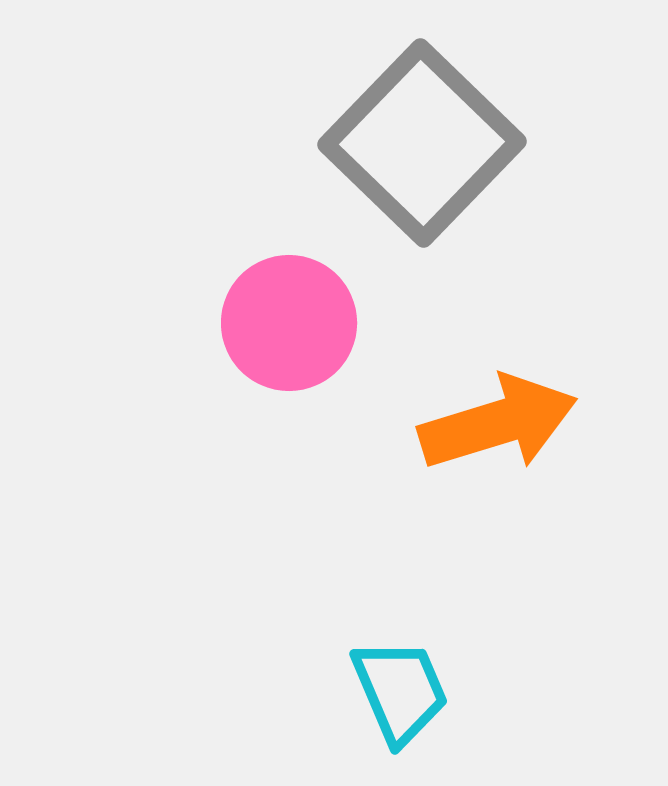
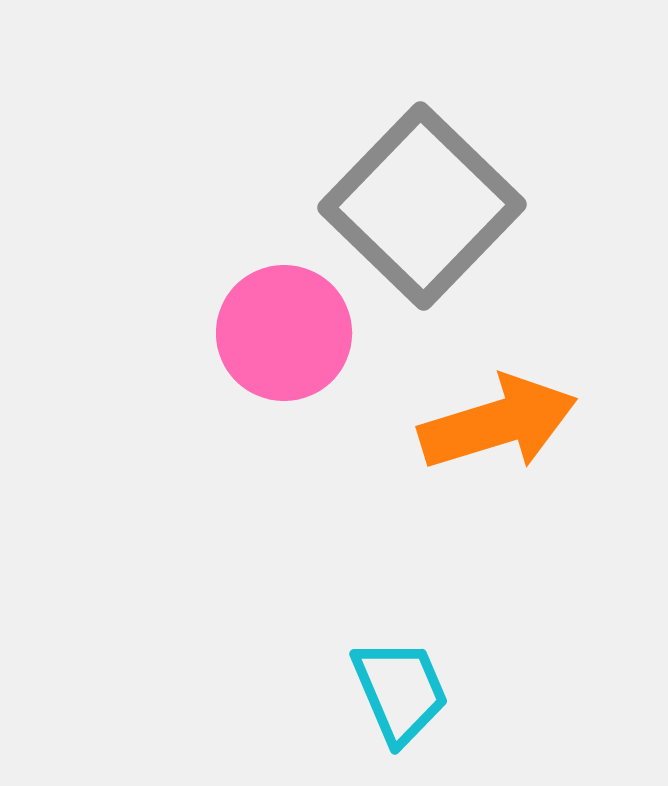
gray square: moved 63 px down
pink circle: moved 5 px left, 10 px down
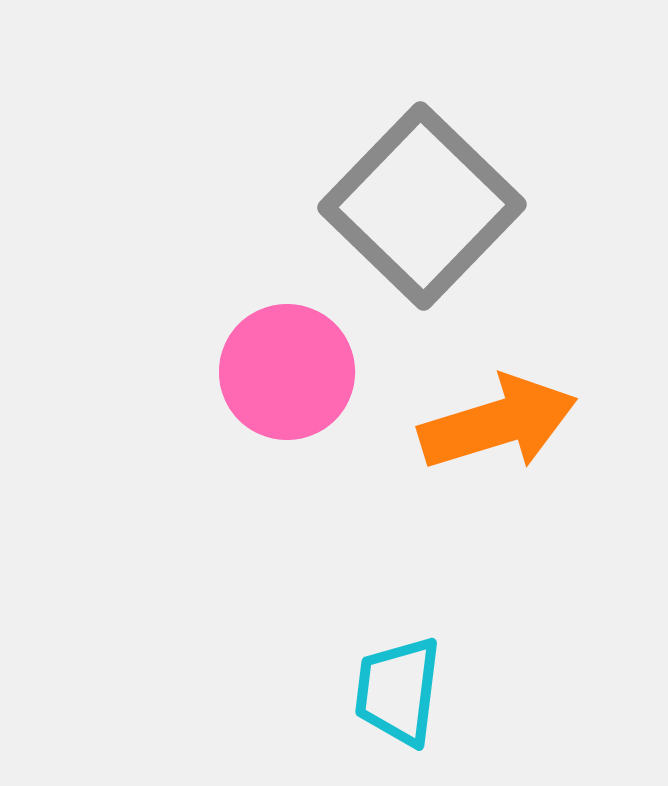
pink circle: moved 3 px right, 39 px down
cyan trapezoid: moved 2 px left; rotated 150 degrees counterclockwise
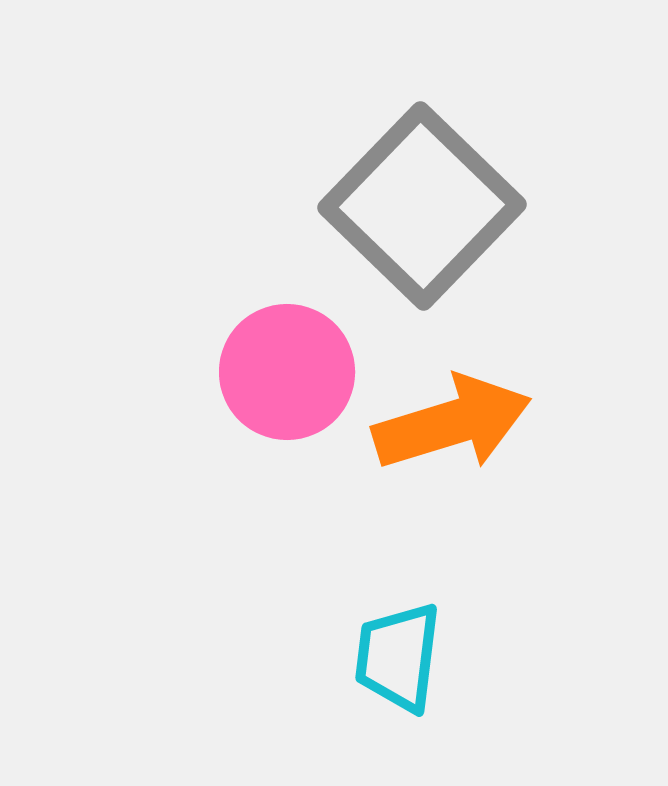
orange arrow: moved 46 px left
cyan trapezoid: moved 34 px up
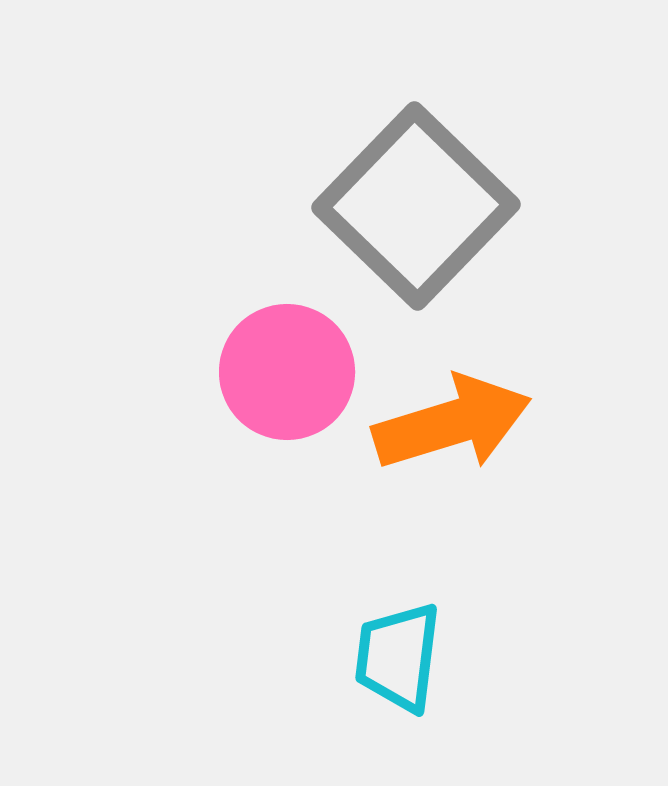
gray square: moved 6 px left
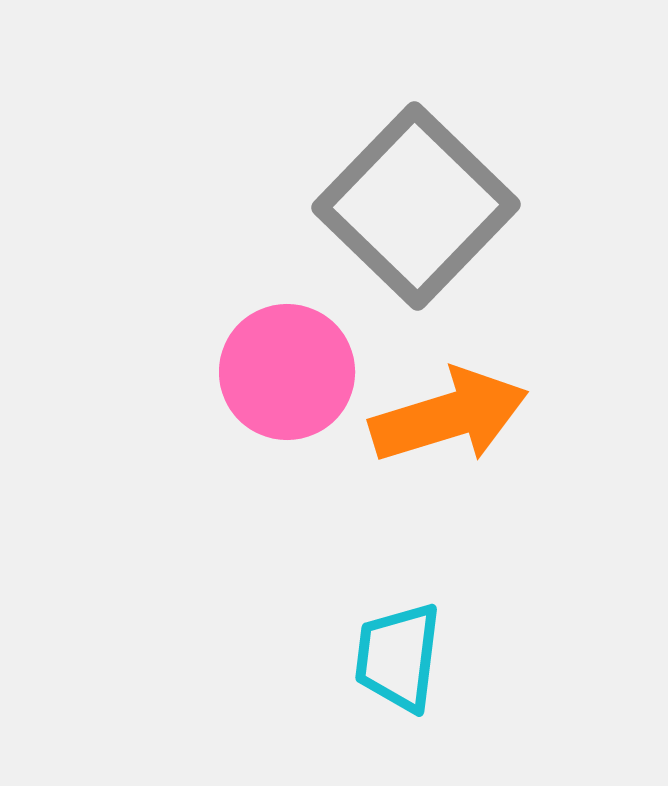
orange arrow: moved 3 px left, 7 px up
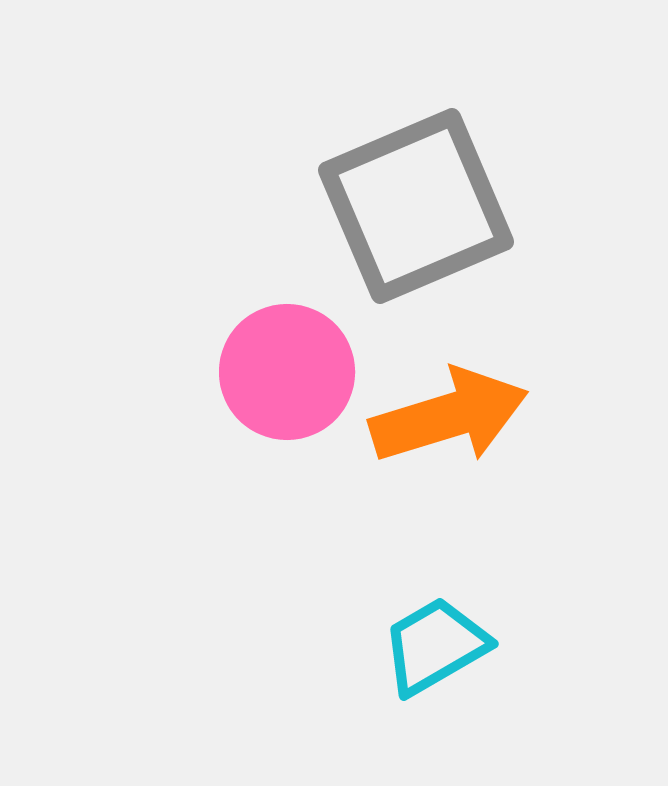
gray square: rotated 23 degrees clockwise
cyan trapezoid: moved 37 px right, 11 px up; rotated 53 degrees clockwise
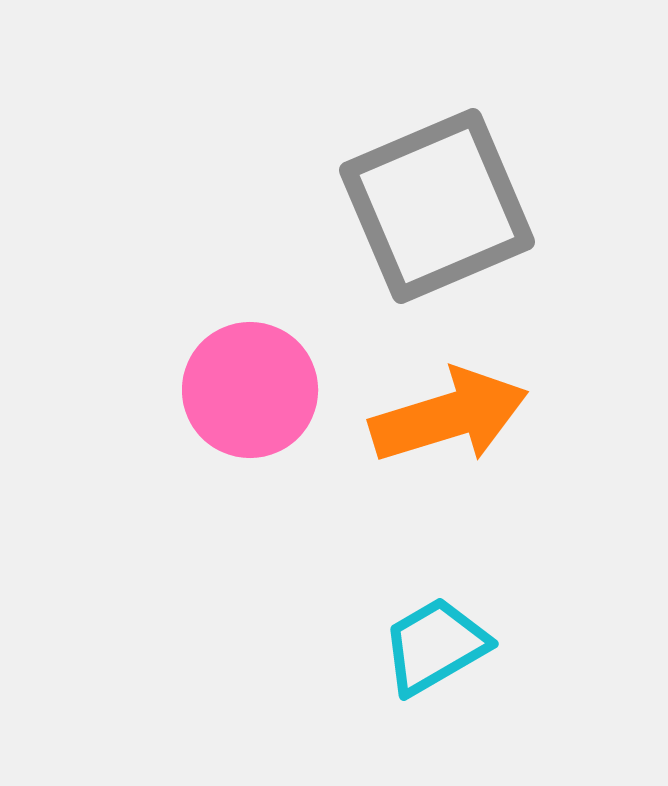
gray square: moved 21 px right
pink circle: moved 37 px left, 18 px down
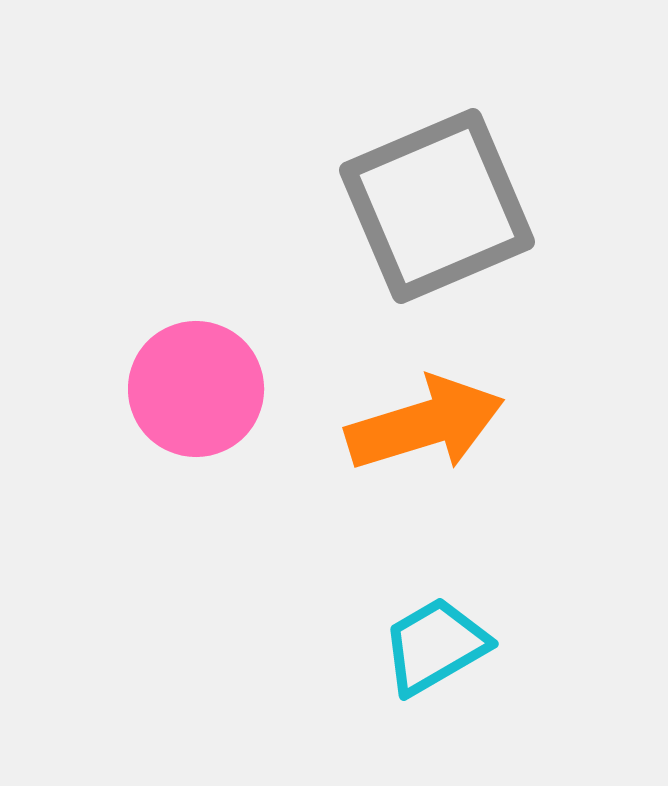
pink circle: moved 54 px left, 1 px up
orange arrow: moved 24 px left, 8 px down
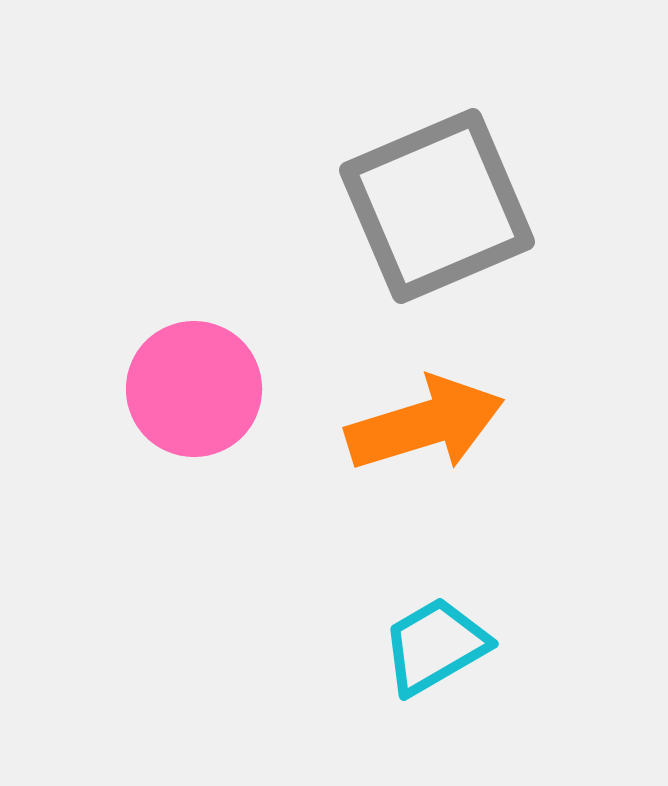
pink circle: moved 2 px left
